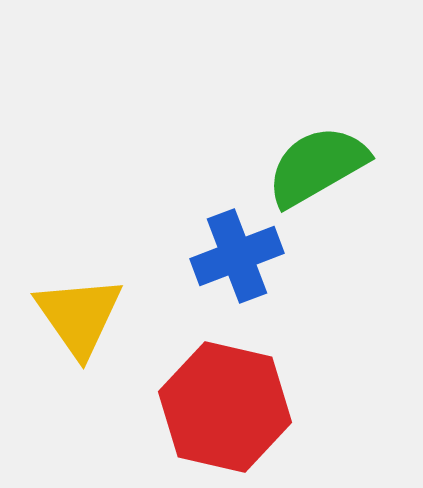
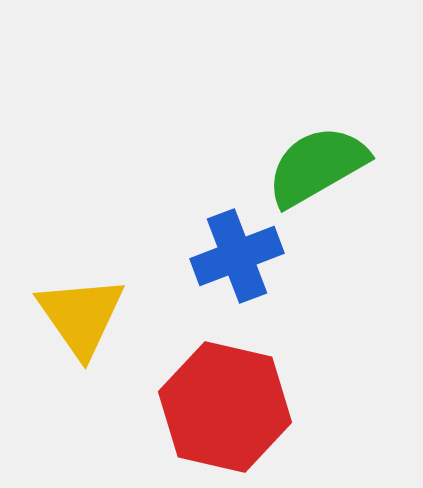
yellow triangle: moved 2 px right
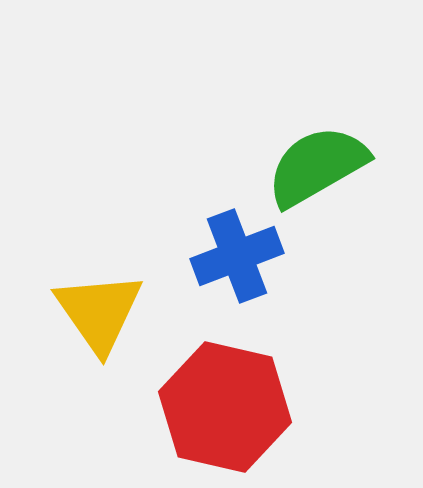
yellow triangle: moved 18 px right, 4 px up
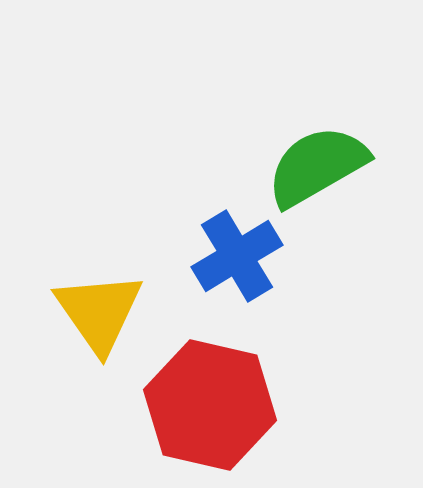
blue cross: rotated 10 degrees counterclockwise
red hexagon: moved 15 px left, 2 px up
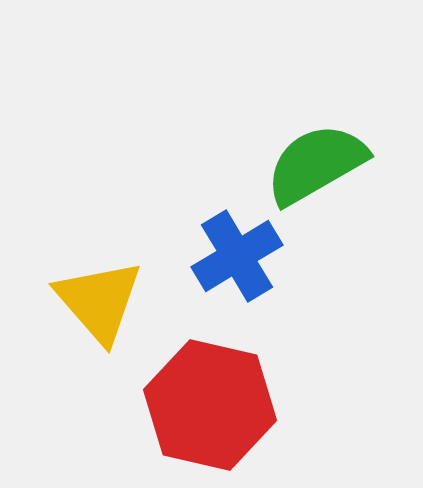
green semicircle: moved 1 px left, 2 px up
yellow triangle: moved 11 px up; rotated 6 degrees counterclockwise
